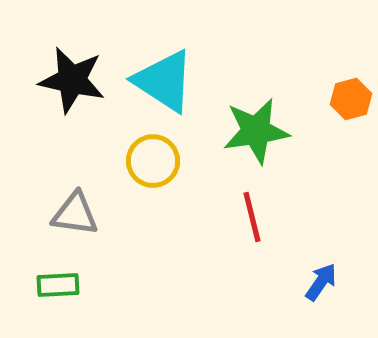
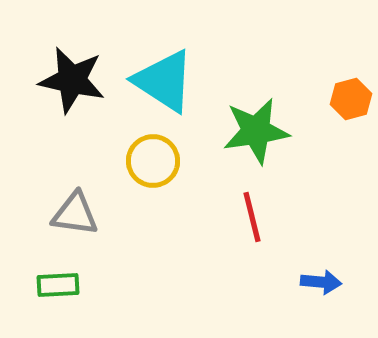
blue arrow: rotated 60 degrees clockwise
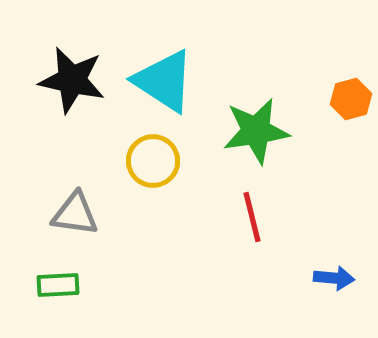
blue arrow: moved 13 px right, 4 px up
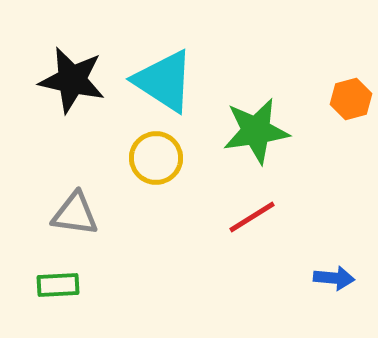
yellow circle: moved 3 px right, 3 px up
red line: rotated 72 degrees clockwise
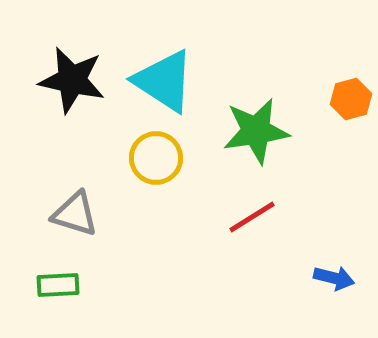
gray triangle: rotated 9 degrees clockwise
blue arrow: rotated 9 degrees clockwise
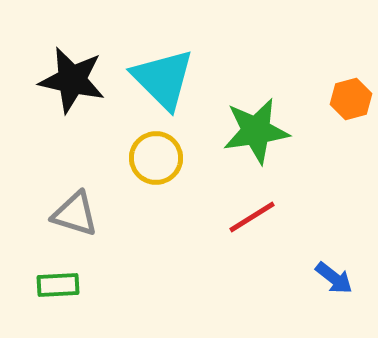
cyan triangle: moved 1 px left, 2 px up; rotated 12 degrees clockwise
blue arrow: rotated 24 degrees clockwise
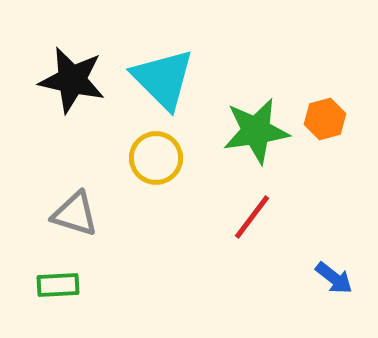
orange hexagon: moved 26 px left, 20 px down
red line: rotated 21 degrees counterclockwise
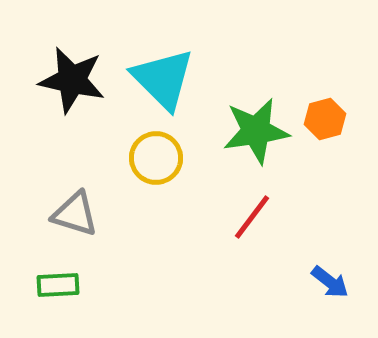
blue arrow: moved 4 px left, 4 px down
